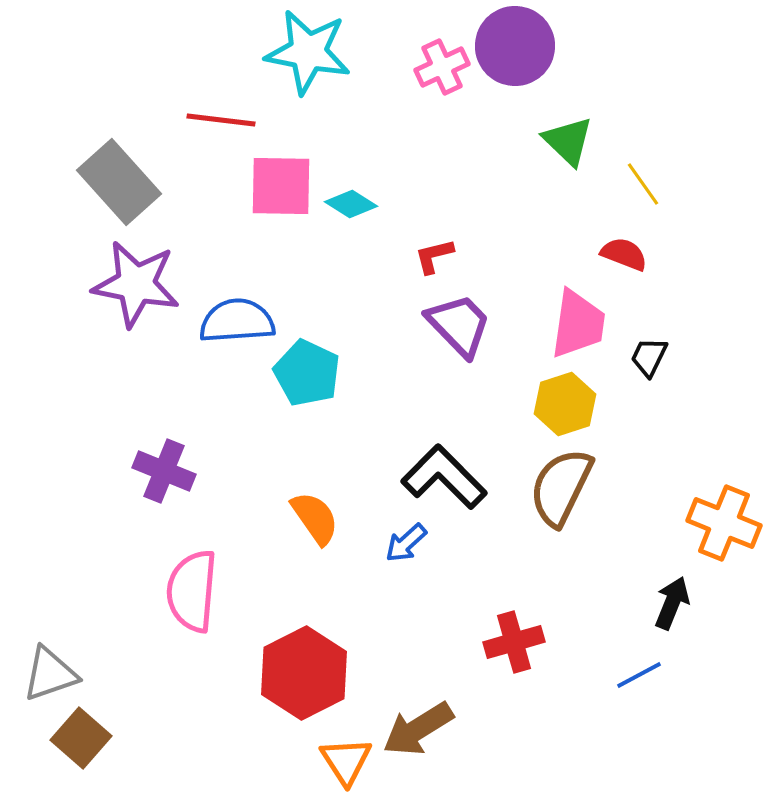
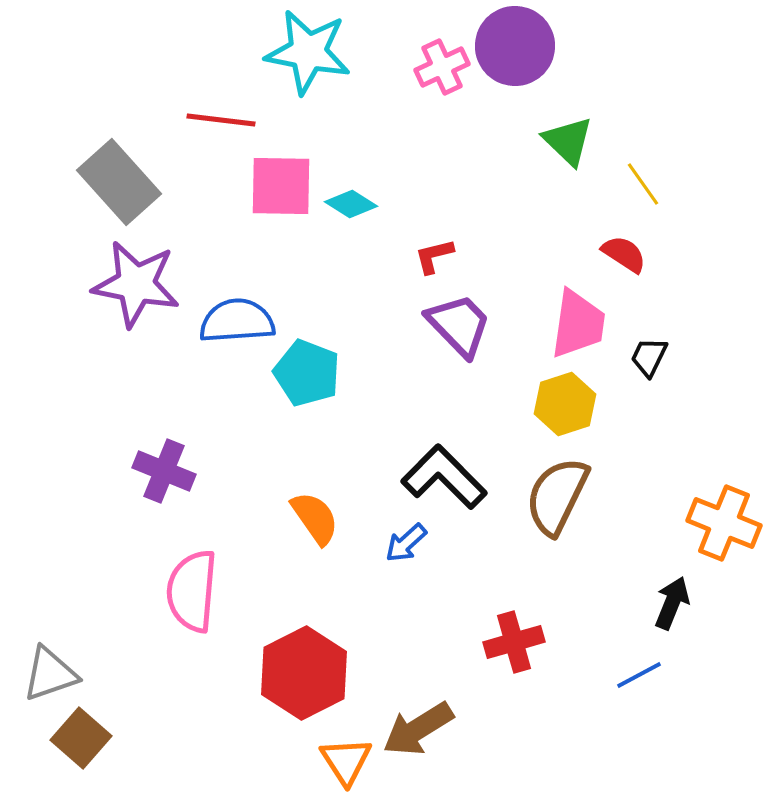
red semicircle: rotated 12 degrees clockwise
cyan pentagon: rotated 4 degrees counterclockwise
brown semicircle: moved 4 px left, 9 px down
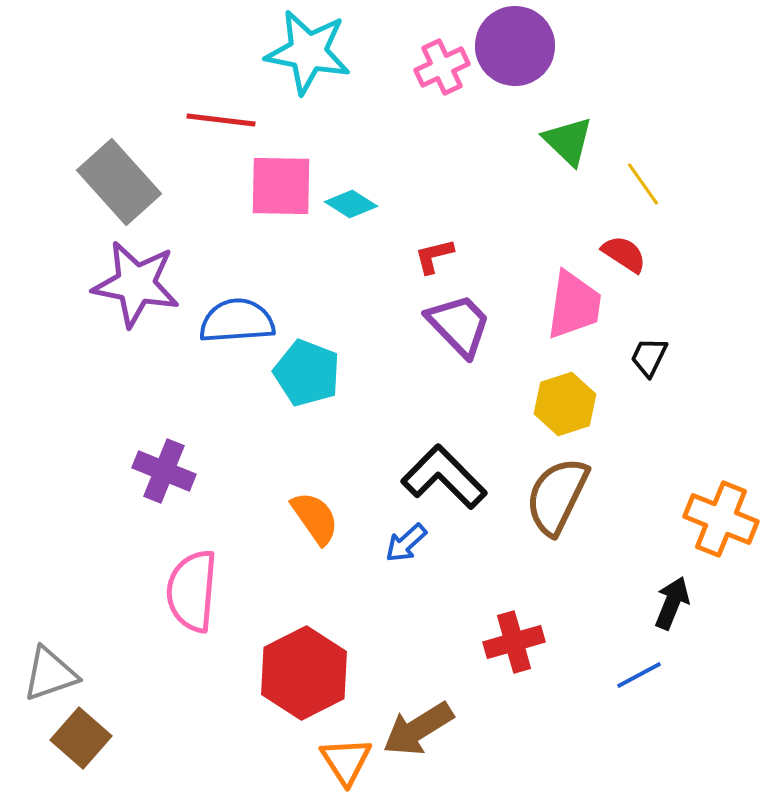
pink trapezoid: moved 4 px left, 19 px up
orange cross: moved 3 px left, 4 px up
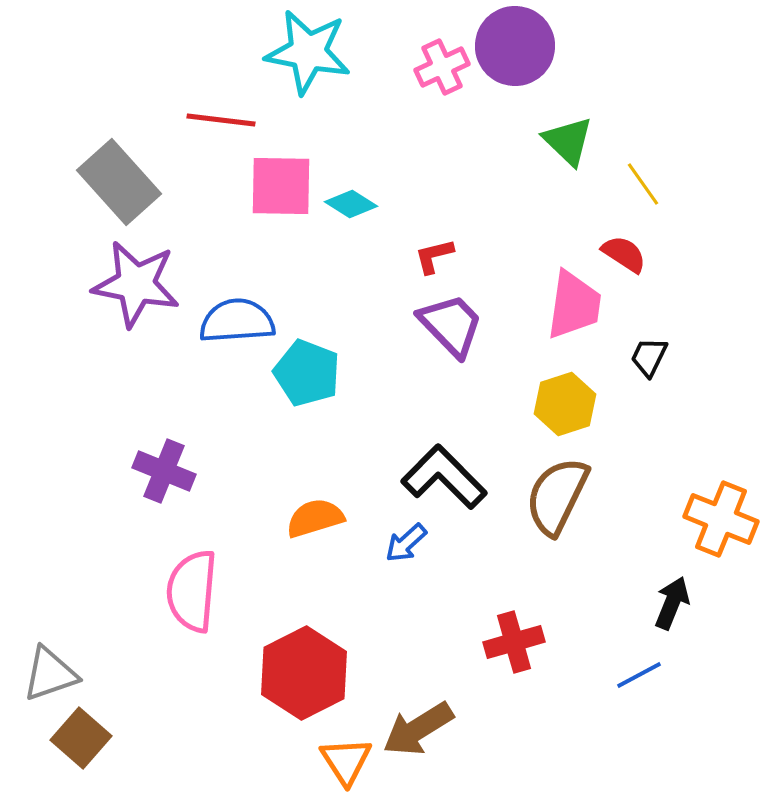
purple trapezoid: moved 8 px left
orange semicircle: rotated 72 degrees counterclockwise
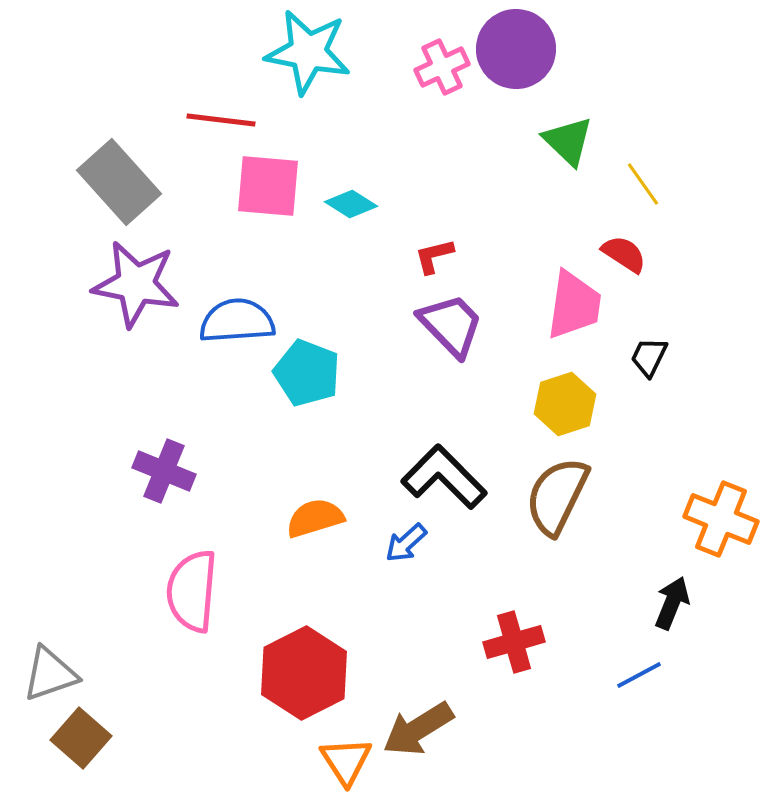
purple circle: moved 1 px right, 3 px down
pink square: moved 13 px left; rotated 4 degrees clockwise
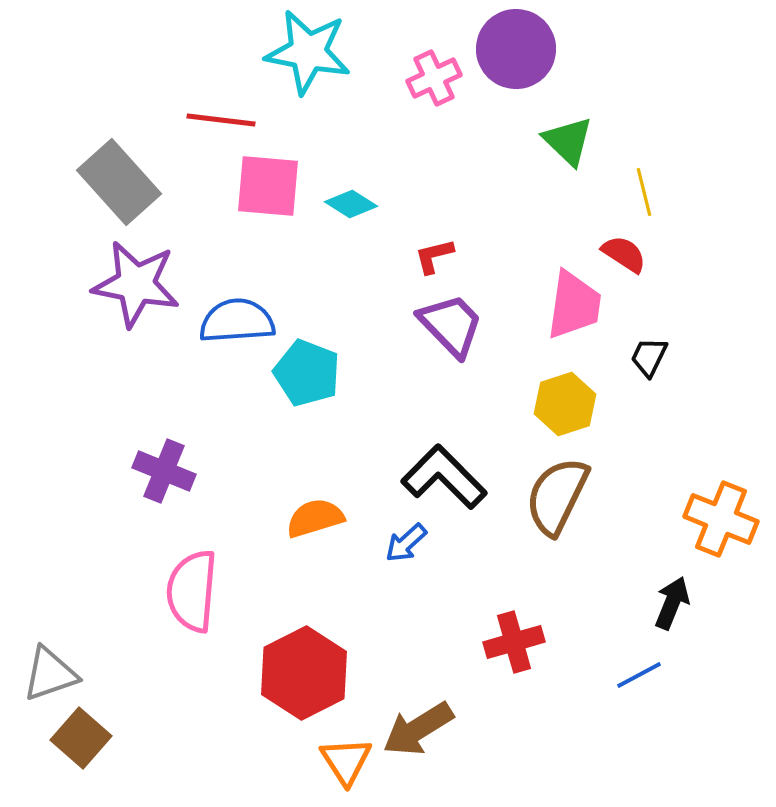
pink cross: moved 8 px left, 11 px down
yellow line: moved 1 px right, 8 px down; rotated 21 degrees clockwise
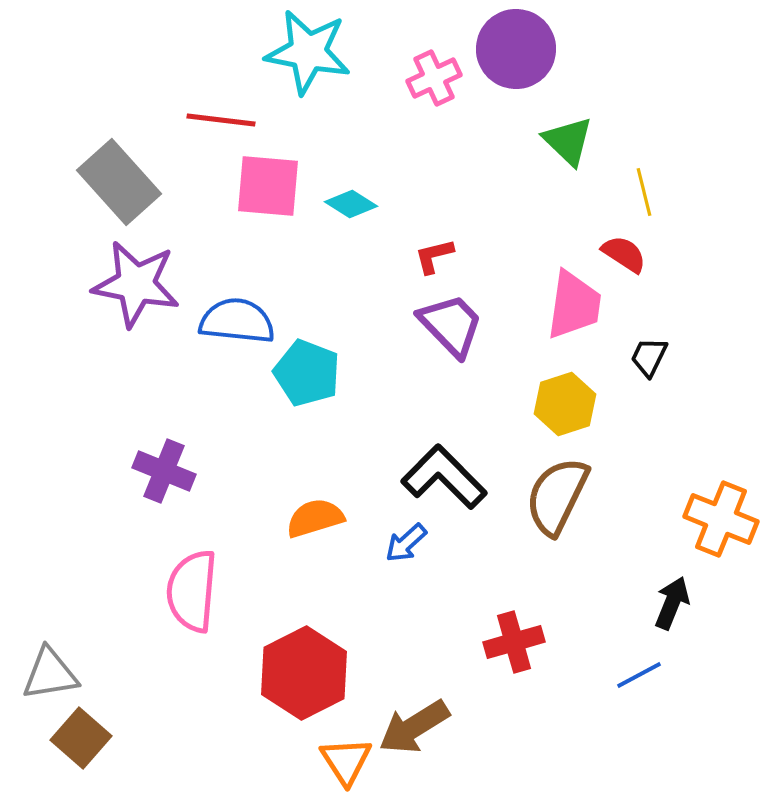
blue semicircle: rotated 10 degrees clockwise
gray triangle: rotated 10 degrees clockwise
brown arrow: moved 4 px left, 2 px up
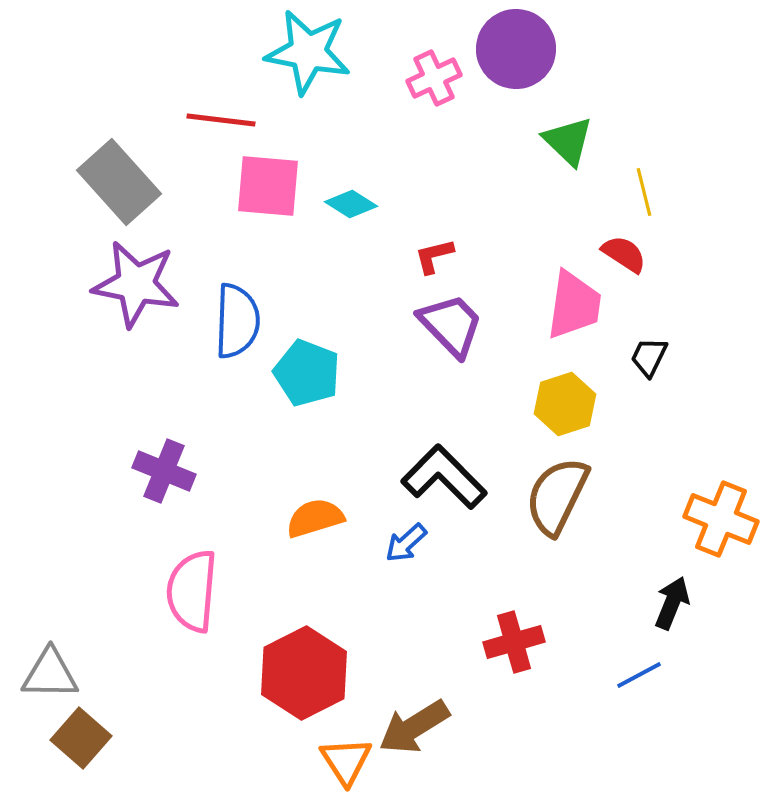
blue semicircle: rotated 86 degrees clockwise
gray triangle: rotated 10 degrees clockwise
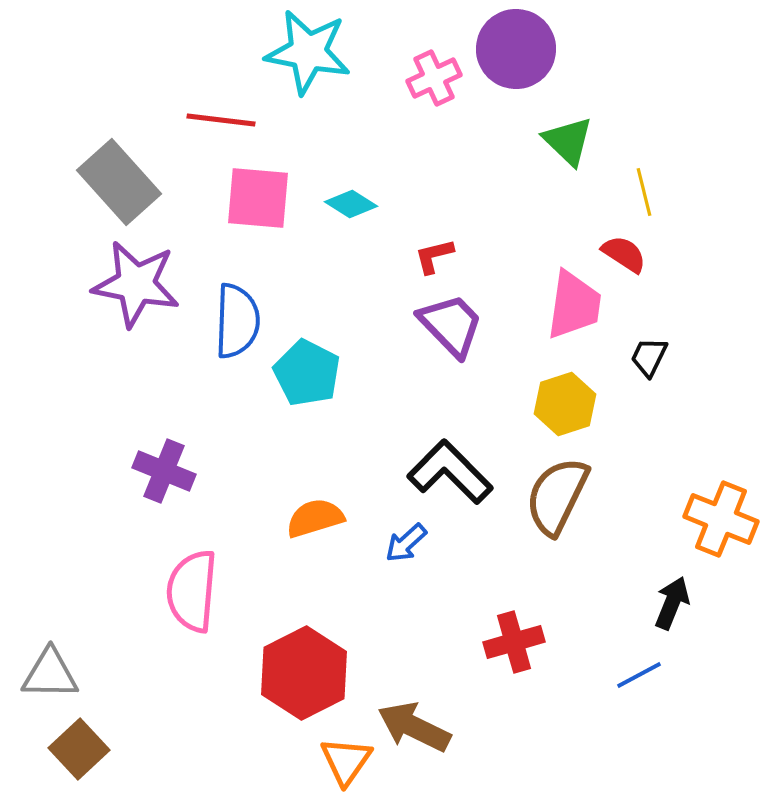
pink square: moved 10 px left, 12 px down
cyan pentagon: rotated 6 degrees clockwise
black L-shape: moved 6 px right, 5 px up
brown arrow: rotated 58 degrees clockwise
brown square: moved 2 px left, 11 px down; rotated 6 degrees clockwise
orange triangle: rotated 8 degrees clockwise
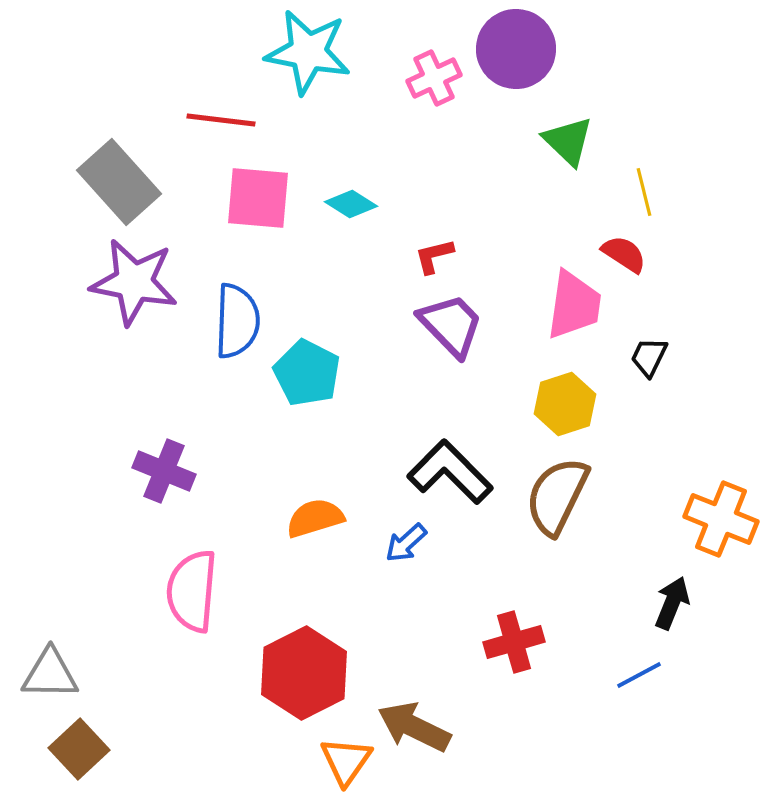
purple star: moved 2 px left, 2 px up
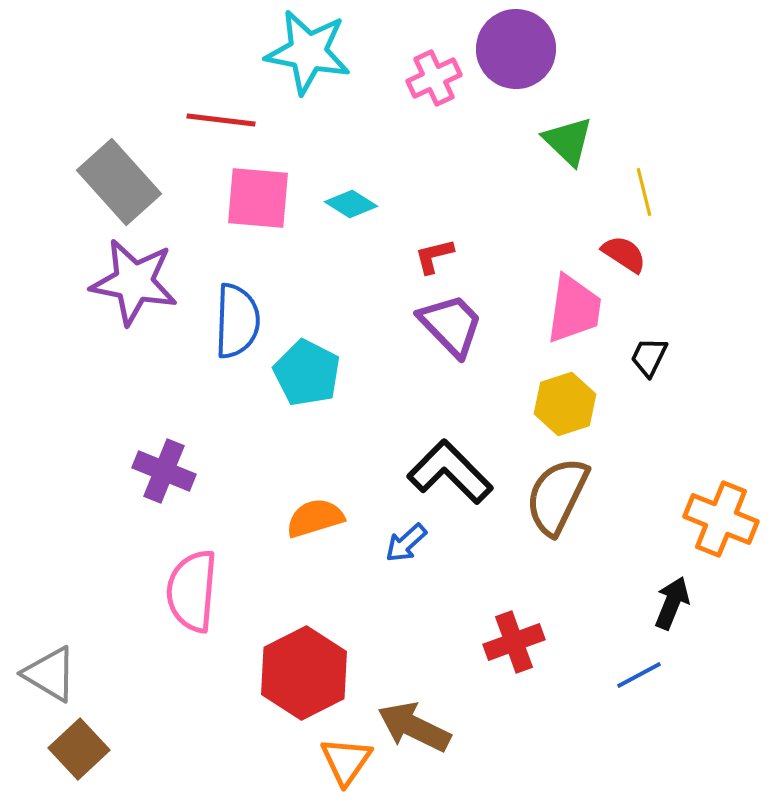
pink trapezoid: moved 4 px down
red cross: rotated 4 degrees counterclockwise
gray triangle: rotated 30 degrees clockwise
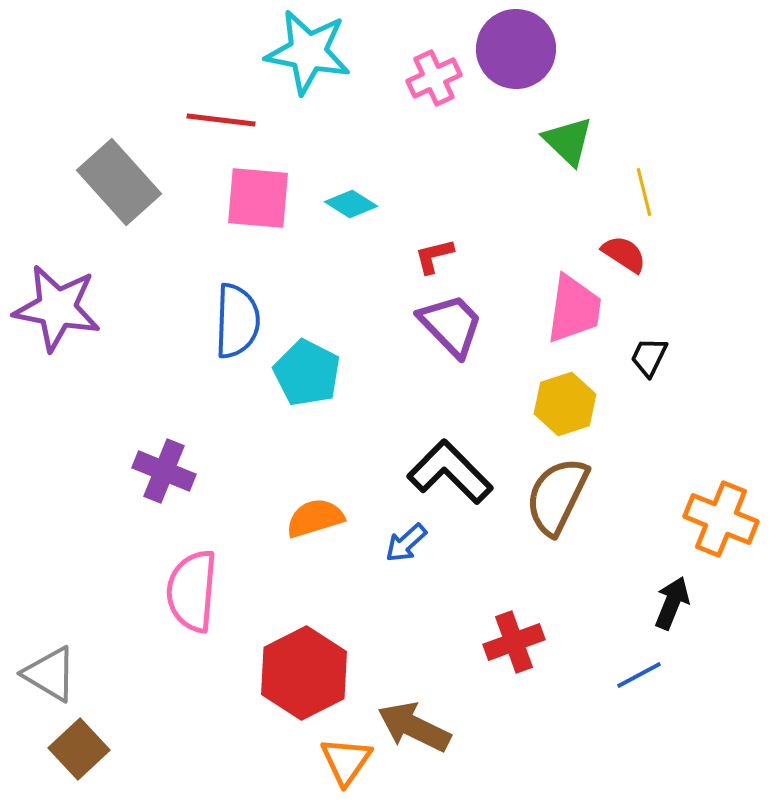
purple star: moved 77 px left, 26 px down
